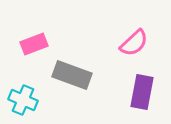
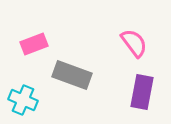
pink semicircle: rotated 84 degrees counterclockwise
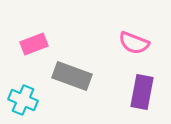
pink semicircle: rotated 148 degrees clockwise
gray rectangle: moved 1 px down
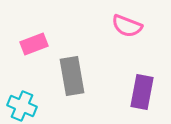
pink semicircle: moved 7 px left, 17 px up
gray rectangle: rotated 60 degrees clockwise
cyan cross: moved 1 px left, 6 px down
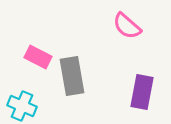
pink semicircle: rotated 20 degrees clockwise
pink rectangle: moved 4 px right, 13 px down; rotated 48 degrees clockwise
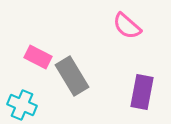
gray rectangle: rotated 21 degrees counterclockwise
cyan cross: moved 1 px up
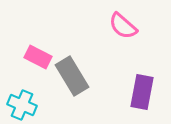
pink semicircle: moved 4 px left
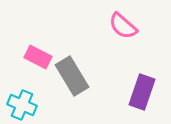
purple rectangle: rotated 8 degrees clockwise
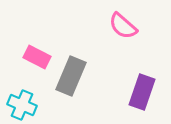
pink rectangle: moved 1 px left
gray rectangle: moved 1 px left; rotated 54 degrees clockwise
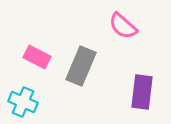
gray rectangle: moved 10 px right, 10 px up
purple rectangle: rotated 12 degrees counterclockwise
cyan cross: moved 1 px right, 3 px up
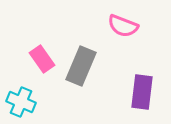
pink semicircle: rotated 20 degrees counterclockwise
pink rectangle: moved 5 px right, 2 px down; rotated 28 degrees clockwise
cyan cross: moved 2 px left
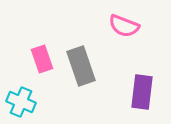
pink semicircle: moved 1 px right
pink rectangle: rotated 16 degrees clockwise
gray rectangle: rotated 42 degrees counterclockwise
